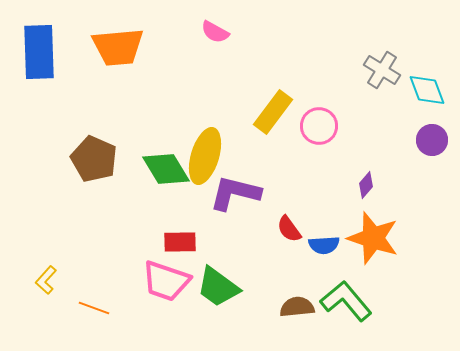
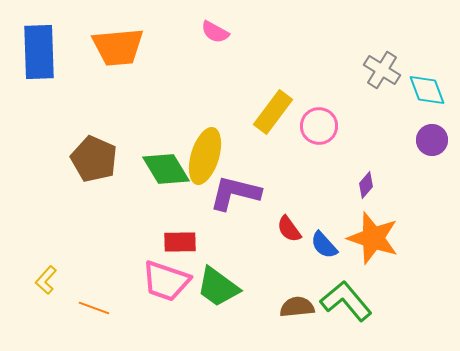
blue semicircle: rotated 52 degrees clockwise
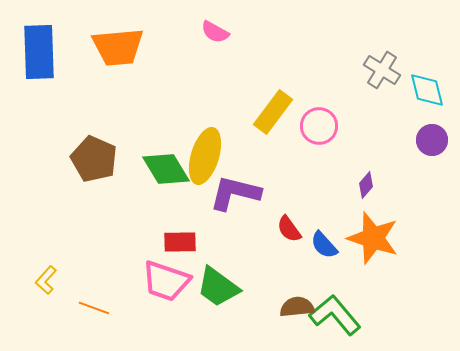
cyan diamond: rotated 6 degrees clockwise
green L-shape: moved 11 px left, 14 px down
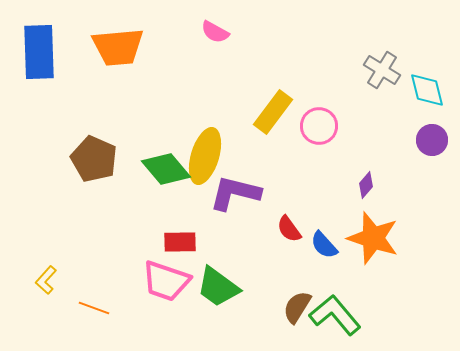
green diamond: rotated 9 degrees counterclockwise
brown semicircle: rotated 52 degrees counterclockwise
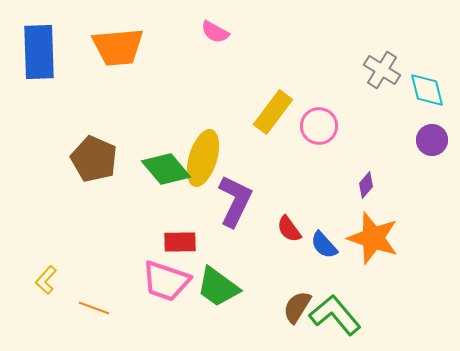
yellow ellipse: moved 2 px left, 2 px down
purple L-shape: moved 8 px down; rotated 102 degrees clockwise
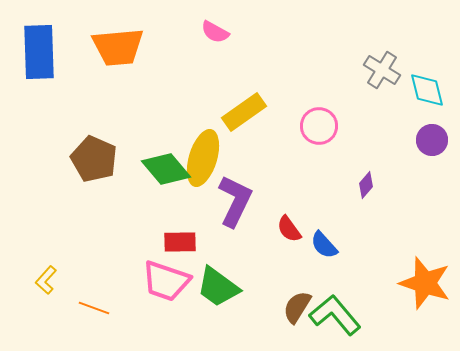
yellow rectangle: moved 29 px left; rotated 18 degrees clockwise
orange star: moved 52 px right, 45 px down
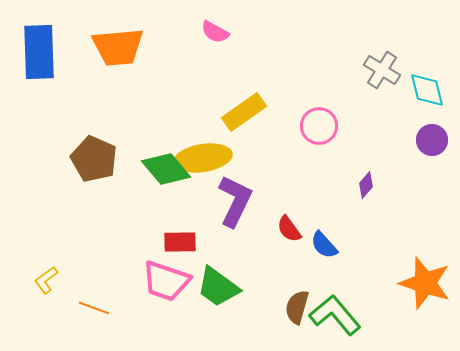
yellow ellipse: rotated 64 degrees clockwise
yellow L-shape: rotated 12 degrees clockwise
brown semicircle: rotated 16 degrees counterclockwise
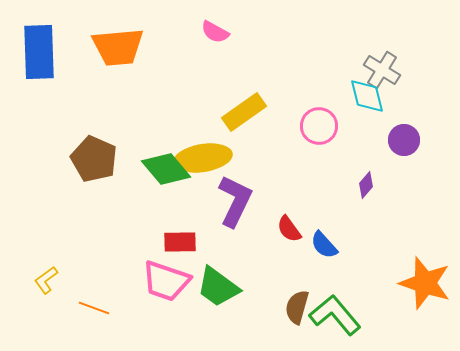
cyan diamond: moved 60 px left, 6 px down
purple circle: moved 28 px left
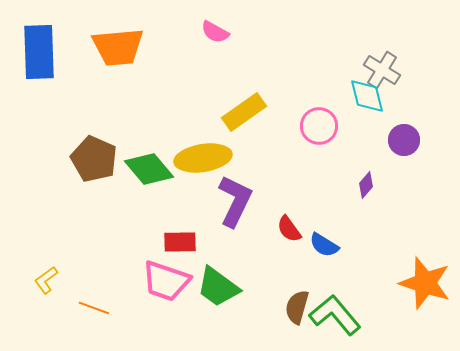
green diamond: moved 17 px left
blue semicircle: rotated 16 degrees counterclockwise
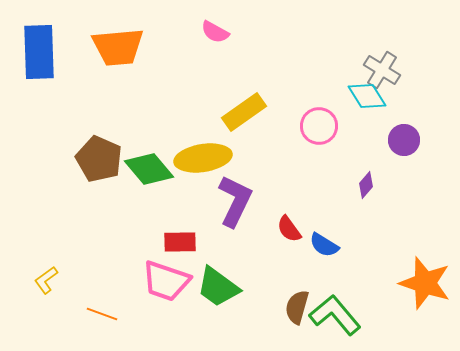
cyan diamond: rotated 18 degrees counterclockwise
brown pentagon: moved 5 px right
orange line: moved 8 px right, 6 px down
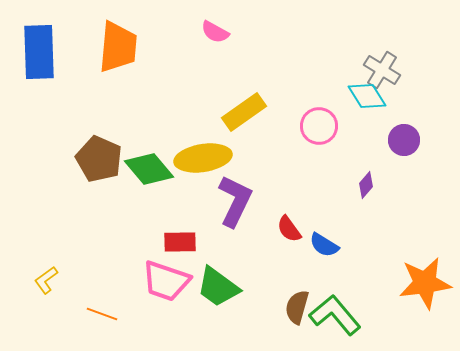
orange trapezoid: rotated 80 degrees counterclockwise
orange star: rotated 26 degrees counterclockwise
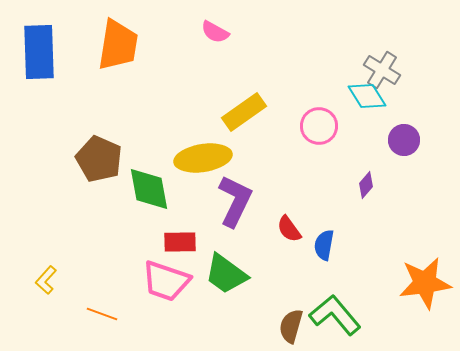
orange trapezoid: moved 2 px up; rotated 4 degrees clockwise
green diamond: moved 20 px down; rotated 30 degrees clockwise
blue semicircle: rotated 68 degrees clockwise
yellow L-shape: rotated 12 degrees counterclockwise
green trapezoid: moved 8 px right, 13 px up
brown semicircle: moved 6 px left, 19 px down
